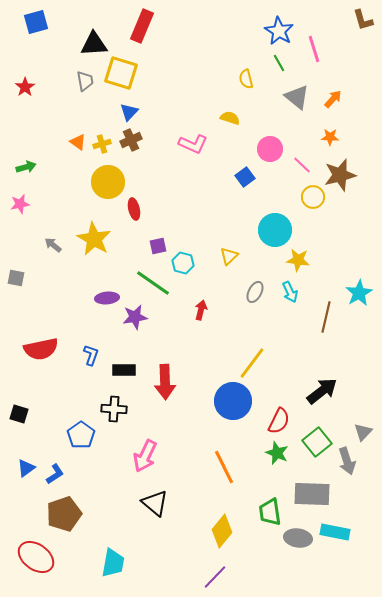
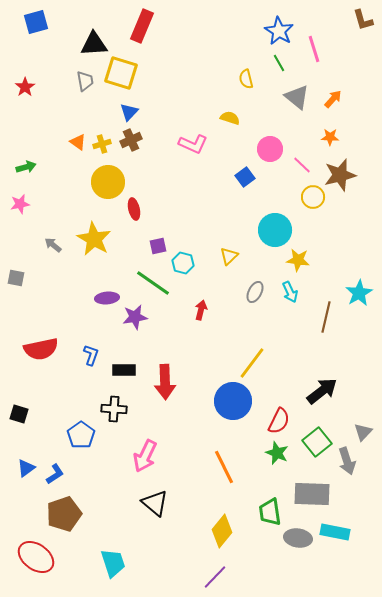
cyan trapezoid at (113, 563): rotated 28 degrees counterclockwise
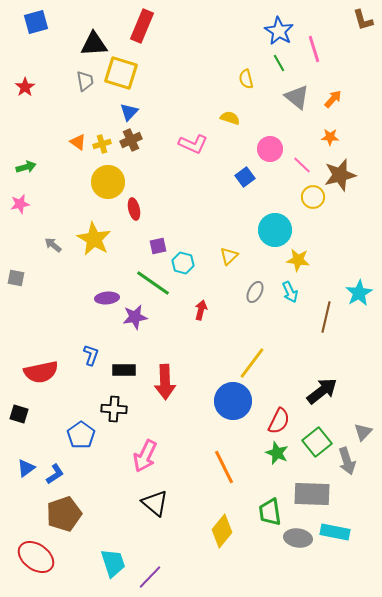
red semicircle at (41, 349): moved 23 px down
purple line at (215, 577): moved 65 px left
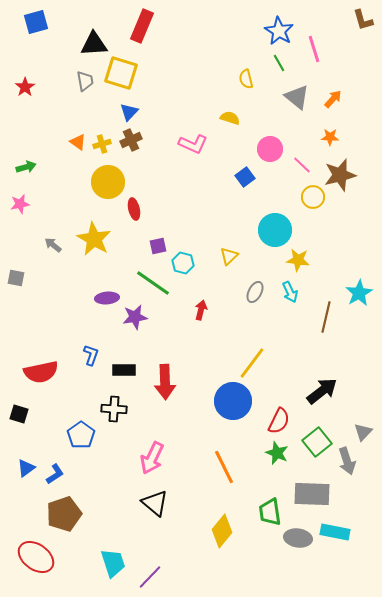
pink arrow at (145, 456): moved 7 px right, 2 px down
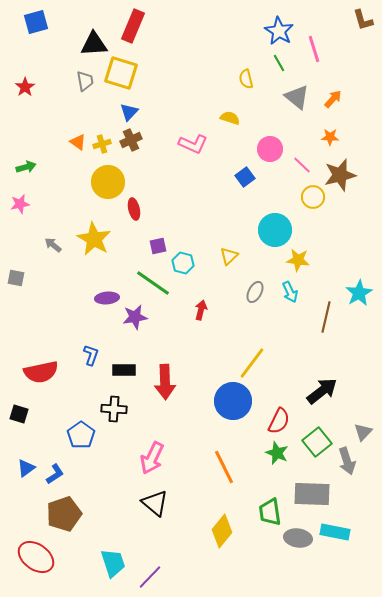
red rectangle at (142, 26): moved 9 px left
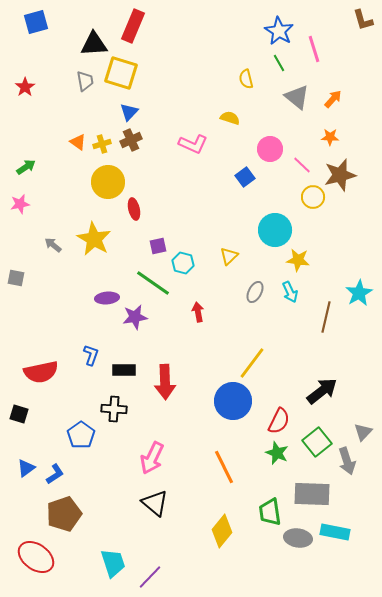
green arrow at (26, 167): rotated 18 degrees counterclockwise
red arrow at (201, 310): moved 3 px left, 2 px down; rotated 24 degrees counterclockwise
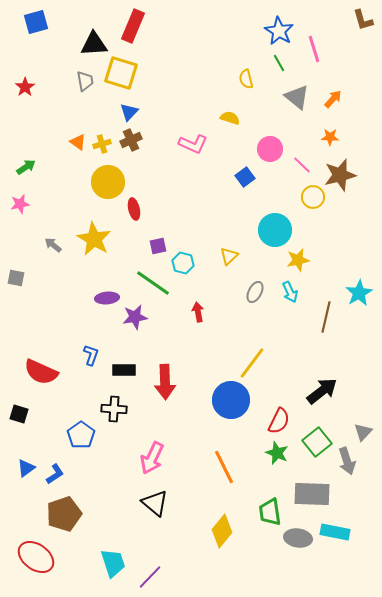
yellow star at (298, 260): rotated 20 degrees counterclockwise
red semicircle at (41, 372): rotated 36 degrees clockwise
blue circle at (233, 401): moved 2 px left, 1 px up
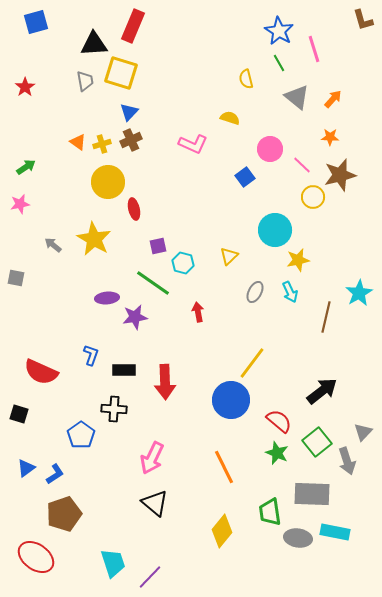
red semicircle at (279, 421): rotated 76 degrees counterclockwise
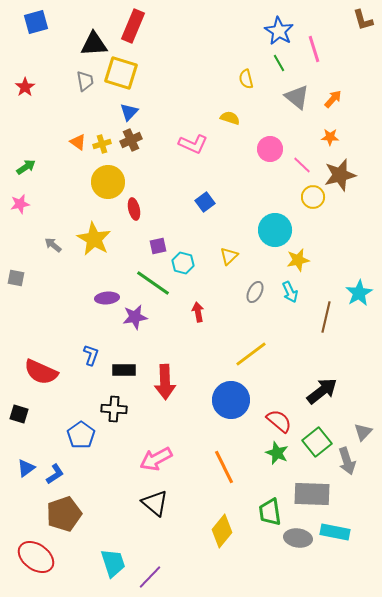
blue square at (245, 177): moved 40 px left, 25 px down
yellow line at (252, 363): moved 1 px left, 9 px up; rotated 16 degrees clockwise
pink arrow at (152, 458): moved 4 px right, 1 px down; rotated 36 degrees clockwise
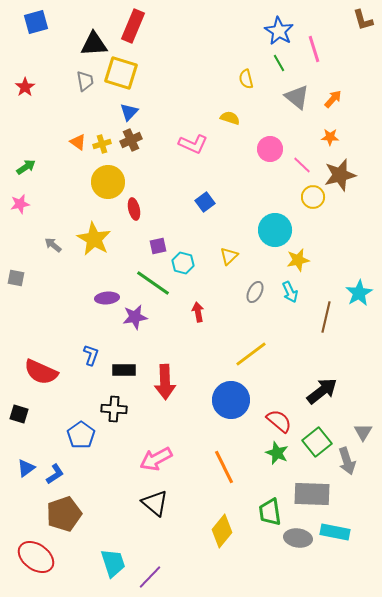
gray triangle at (363, 432): rotated 12 degrees counterclockwise
